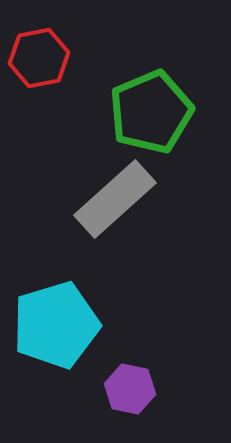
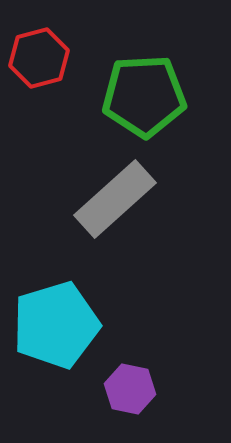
red hexagon: rotated 4 degrees counterclockwise
green pentagon: moved 7 px left, 16 px up; rotated 20 degrees clockwise
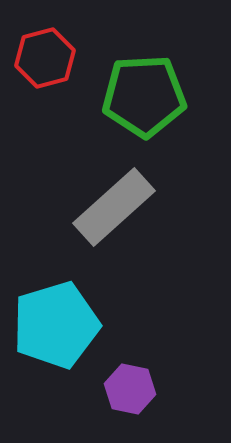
red hexagon: moved 6 px right
gray rectangle: moved 1 px left, 8 px down
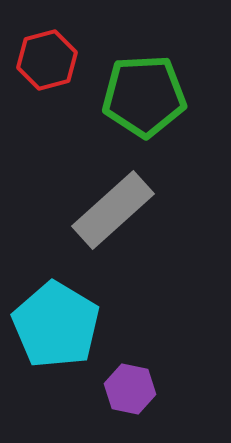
red hexagon: moved 2 px right, 2 px down
gray rectangle: moved 1 px left, 3 px down
cyan pentagon: rotated 24 degrees counterclockwise
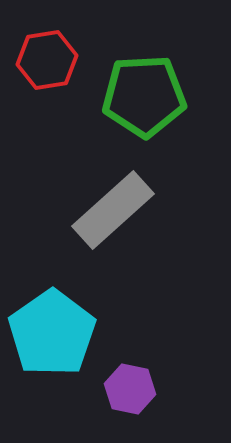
red hexagon: rotated 6 degrees clockwise
cyan pentagon: moved 4 px left, 8 px down; rotated 6 degrees clockwise
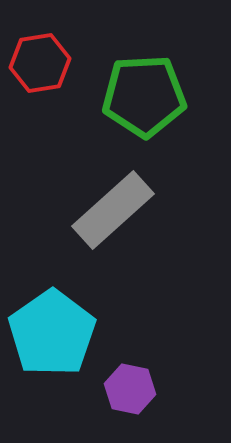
red hexagon: moved 7 px left, 3 px down
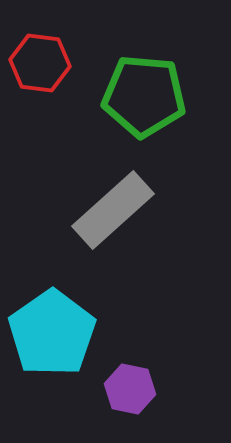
red hexagon: rotated 16 degrees clockwise
green pentagon: rotated 8 degrees clockwise
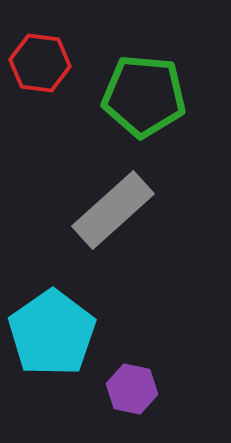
purple hexagon: moved 2 px right
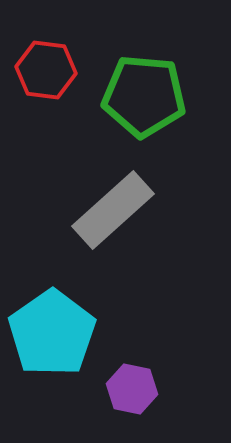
red hexagon: moved 6 px right, 7 px down
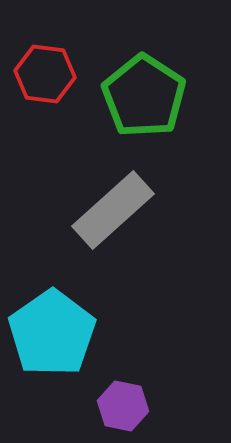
red hexagon: moved 1 px left, 4 px down
green pentagon: rotated 28 degrees clockwise
purple hexagon: moved 9 px left, 17 px down
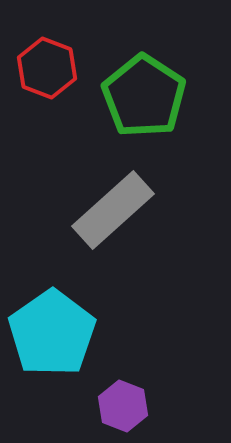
red hexagon: moved 2 px right, 6 px up; rotated 14 degrees clockwise
purple hexagon: rotated 9 degrees clockwise
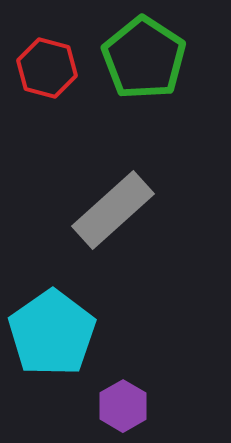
red hexagon: rotated 6 degrees counterclockwise
green pentagon: moved 38 px up
purple hexagon: rotated 9 degrees clockwise
